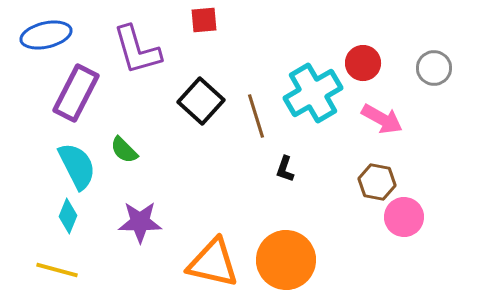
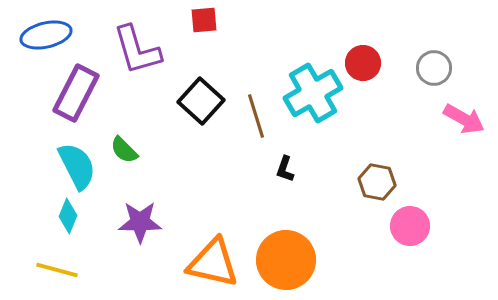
pink arrow: moved 82 px right
pink circle: moved 6 px right, 9 px down
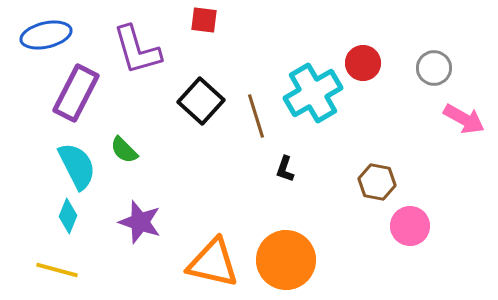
red square: rotated 12 degrees clockwise
purple star: rotated 18 degrees clockwise
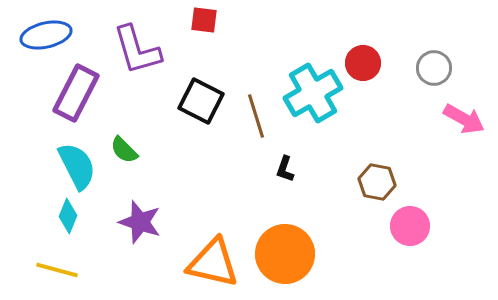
black square: rotated 15 degrees counterclockwise
orange circle: moved 1 px left, 6 px up
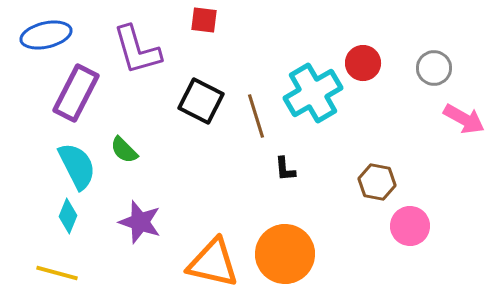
black L-shape: rotated 24 degrees counterclockwise
yellow line: moved 3 px down
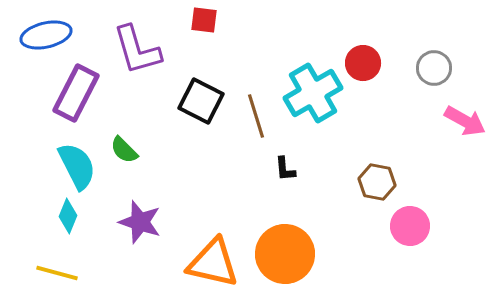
pink arrow: moved 1 px right, 2 px down
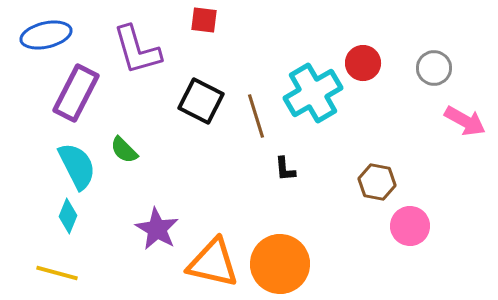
purple star: moved 17 px right, 7 px down; rotated 12 degrees clockwise
orange circle: moved 5 px left, 10 px down
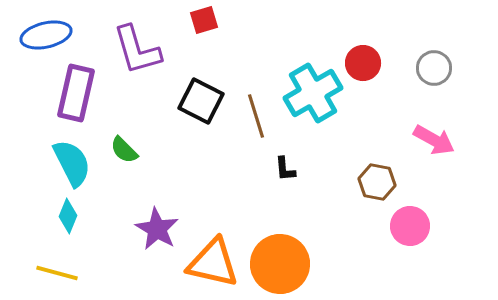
red square: rotated 24 degrees counterclockwise
purple rectangle: rotated 14 degrees counterclockwise
pink arrow: moved 31 px left, 19 px down
cyan semicircle: moved 5 px left, 3 px up
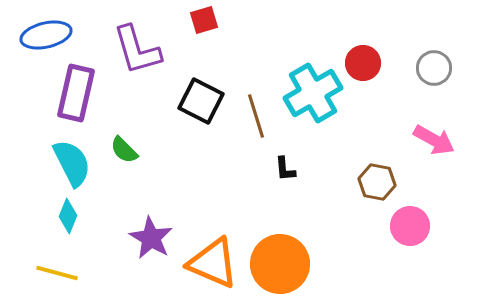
purple star: moved 6 px left, 9 px down
orange triangle: rotated 10 degrees clockwise
